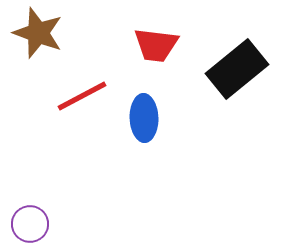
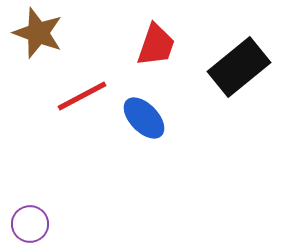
red trapezoid: rotated 78 degrees counterclockwise
black rectangle: moved 2 px right, 2 px up
blue ellipse: rotated 42 degrees counterclockwise
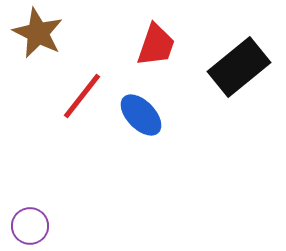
brown star: rotated 6 degrees clockwise
red line: rotated 24 degrees counterclockwise
blue ellipse: moved 3 px left, 3 px up
purple circle: moved 2 px down
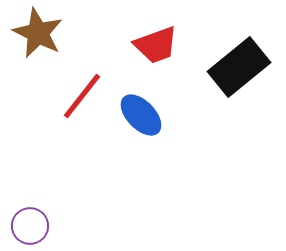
red trapezoid: rotated 51 degrees clockwise
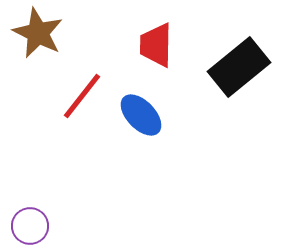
red trapezoid: rotated 111 degrees clockwise
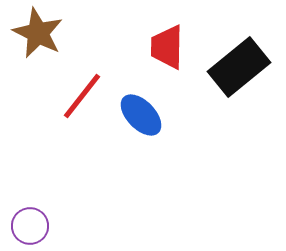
red trapezoid: moved 11 px right, 2 px down
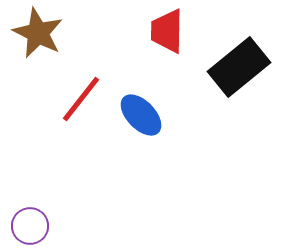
red trapezoid: moved 16 px up
red line: moved 1 px left, 3 px down
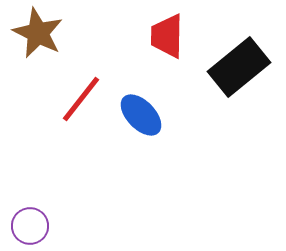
red trapezoid: moved 5 px down
